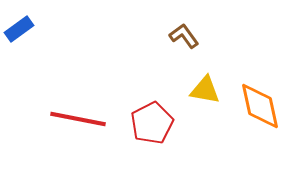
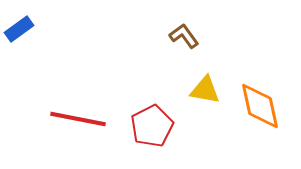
red pentagon: moved 3 px down
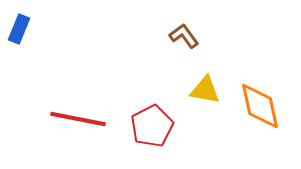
blue rectangle: rotated 32 degrees counterclockwise
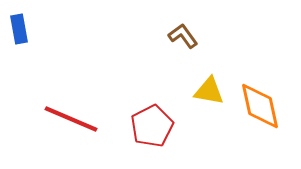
blue rectangle: rotated 32 degrees counterclockwise
brown L-shape: moved 1 px left
yellow triangle: moved 4 px right, 1 px down
red line: moved 7 px left; rotated 12 degrees clockwise
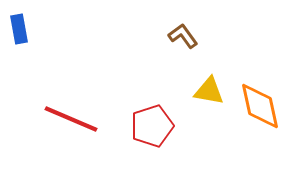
red pentagon: rotated 9 degrees clockwise
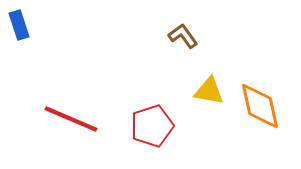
blue rectangle: moved 4 px up; rotated 8 degrees counterclockwise
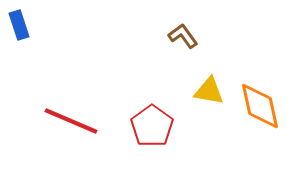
red line: moved 2 px down
red pentagon: rotated 18 degrees counterclockwise
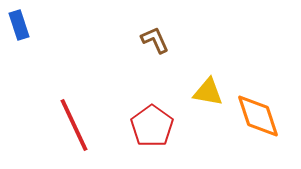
brown L-shape: moved 28 px left, 4 px down; rotated 12 degrees clockwise
yellow triangle: moved 1 px left, 1 px down
orange diamond: moved 2 px left, 10 px down; rotated 6 degrees counterclockwise
red line: moved 3 px right, 4 px down; rotated 42 degrees clockwise
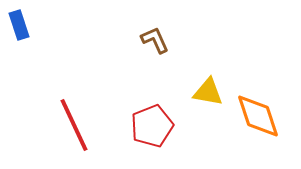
red pentagon: rotated 15 degrees clockwise
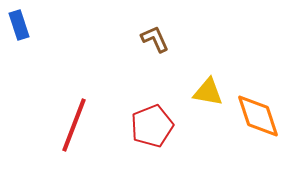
brown L-shape: moved 1 px up
red line: rotated 46 degrees clockwise
